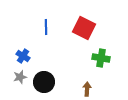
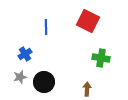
red square: moved 4 px right, 7 px up
blue cross: moved 2 px right, 2 px up; rotated 24 degrees clockwise
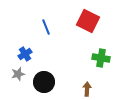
blue line: rotated 21 degrees counterclockwise
gray star: moved 2 px left, 3 px up
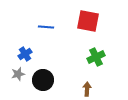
red square: rotated 15 degrees counterclockwise
blue line: rotated 63 degrees counterclockwise
green cross: moved 5 px left, 1 px up; rotated 36 degrees counterclockwise
black circle: moved 1 px left, 2 px up
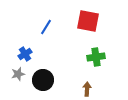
blue line: rotated 63 degrees counterclockwise
green cross: rotated 18 degrees clockwise
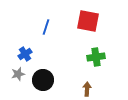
blue line: rotated 14 degrees counterclockwise
